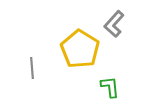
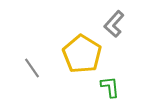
yellow pentagon: moved 2 px right, 5 px down
gray line: rotated 30 degrees counterclockwise
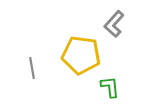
yellow pentagon: moved 1 px left, 1 px down; rotated 24 degrees counterclockwise
gray line: rotated 25 degrees clockwise
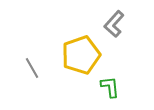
yellow pentagon: rotated 27 degrees counterclockwise
gray line: rotated 20 degrees counterclockwise
